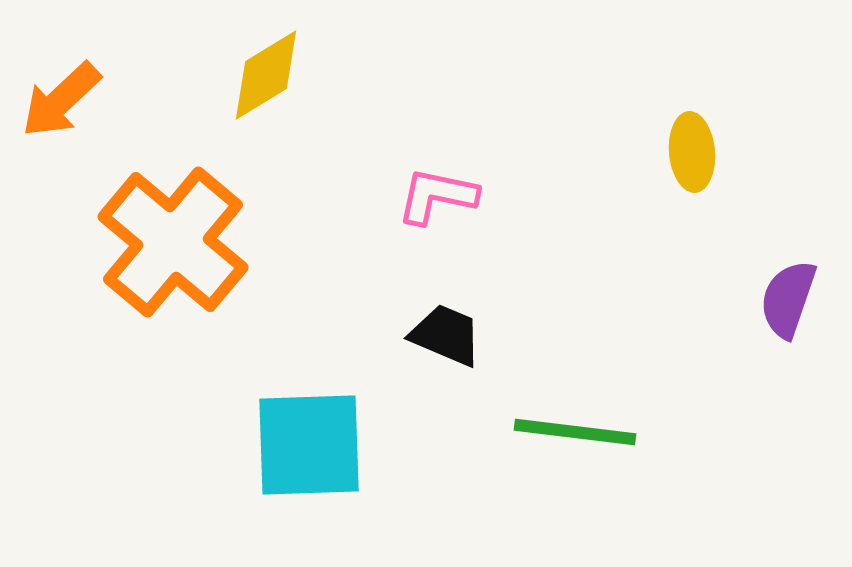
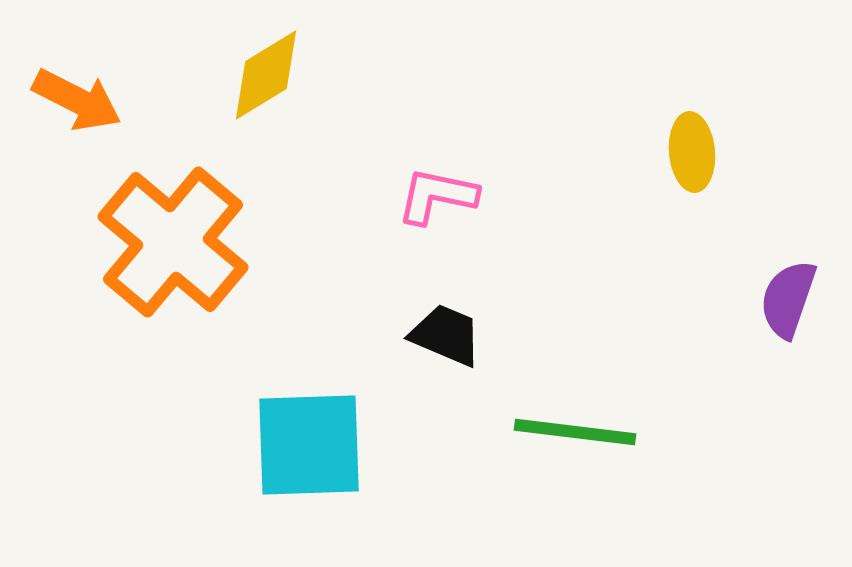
orange arrow: moved 16 px right; rotated 110 degrees counterclockwise
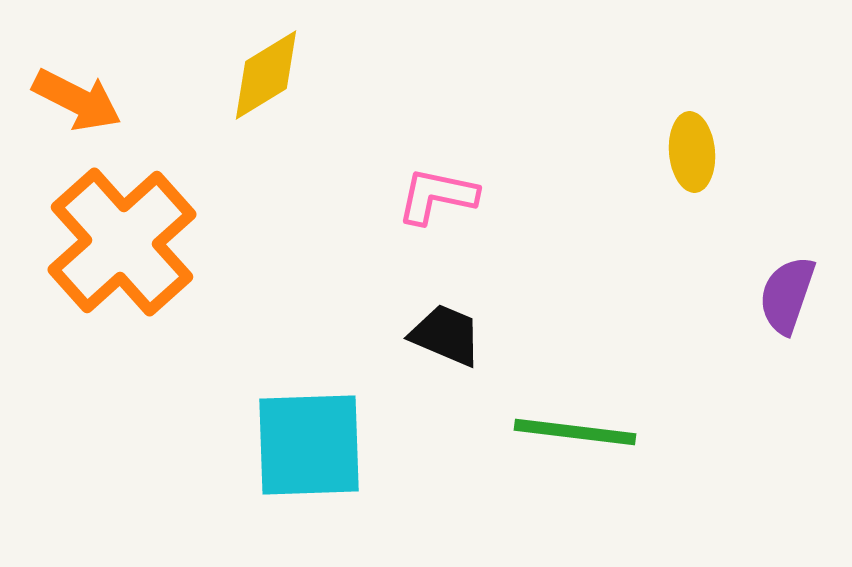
orange cross: moved 51 px left; rotated 8 degrees clockwise
purple semicircle: moved 1 px left, 4 px up
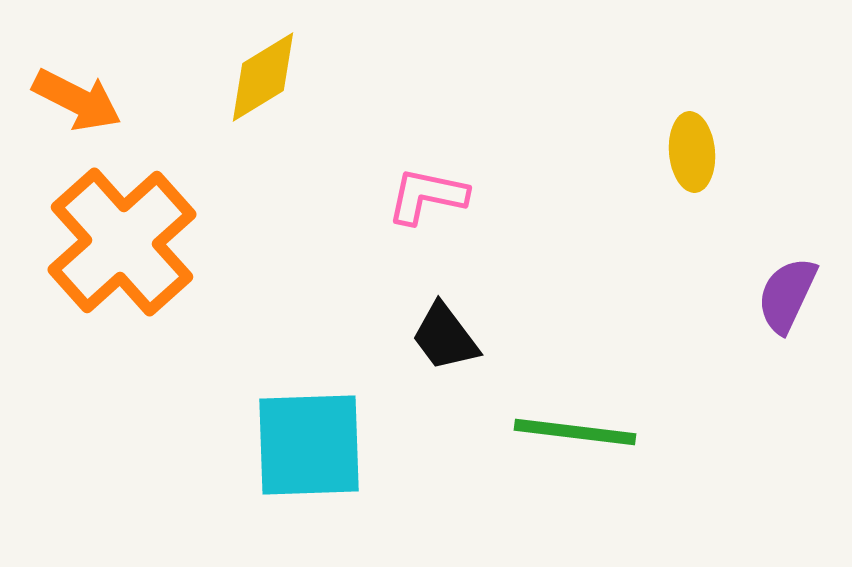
yellow diamond: moved 3 px left, 2 px down
pink L-shape: moved 10 px left
purple semicircle: rotated 6 degrees clockwise
black trapezoid: moved 1 px left, 2 px down; rotated 150 degrees counterclockwise
